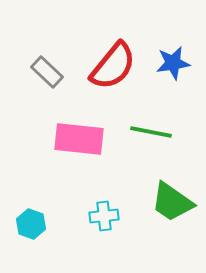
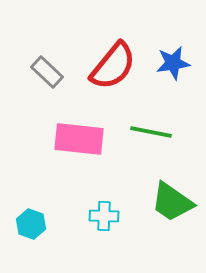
cyan cross: rotated 8 degrees clockwise
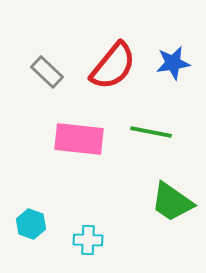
cyan cross: moved 16 px left, 24 px down
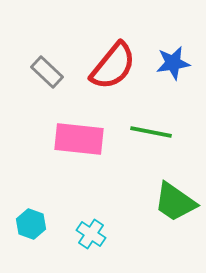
green trapezoid: moved 3 px right
cyan cross: moved 3 px right, 6 px up; rotated 32 degrees clockwise
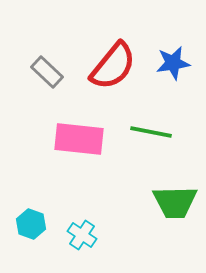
green trapezoid: rotated 36 degrees counterclockwise
cyan cross: moved 9 px left, 1 px down
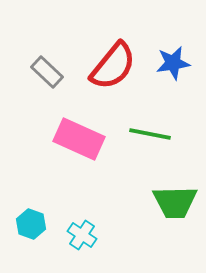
green line: moved 1 px left, 2 px down
pink rectangle: rotated 18 degrees clockwise
